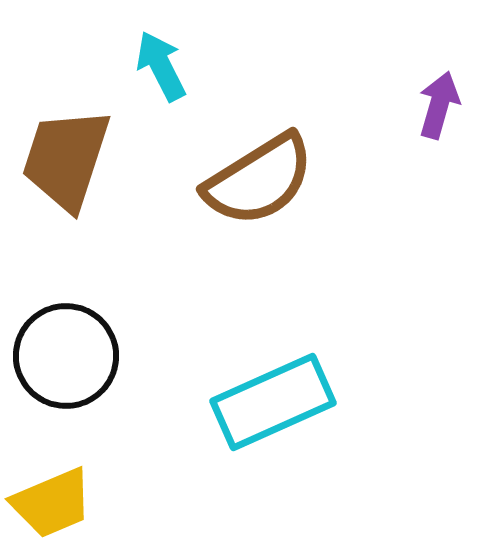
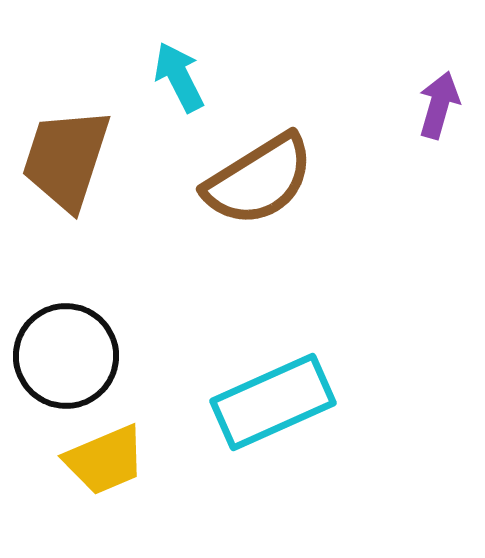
cyan arrow: moved 18 px right, 11 px down
yellow trapezoid: moved 53 px right, 43 px up
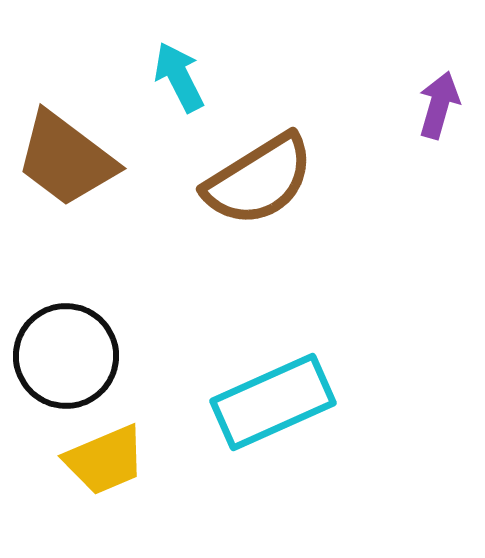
brown trapezoid: rotated 71 degrees counterclockwise
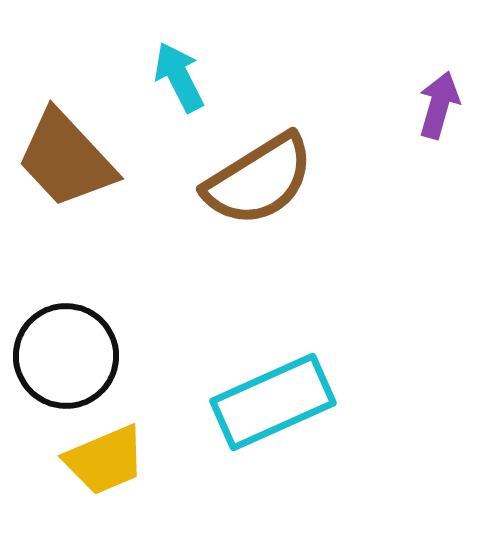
brown trapezoid: rotated 10 degrees clockwise
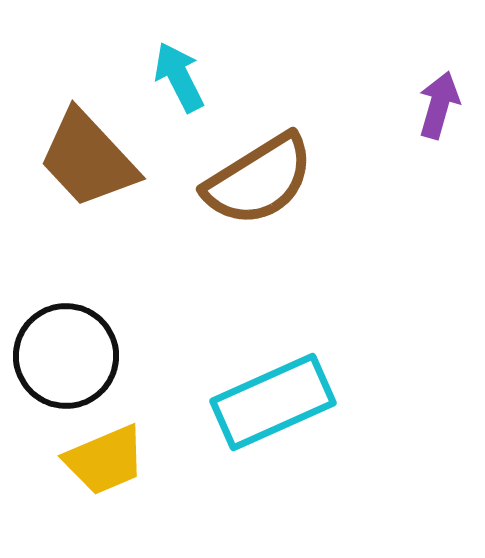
brown trapezoid: moved 22 px right
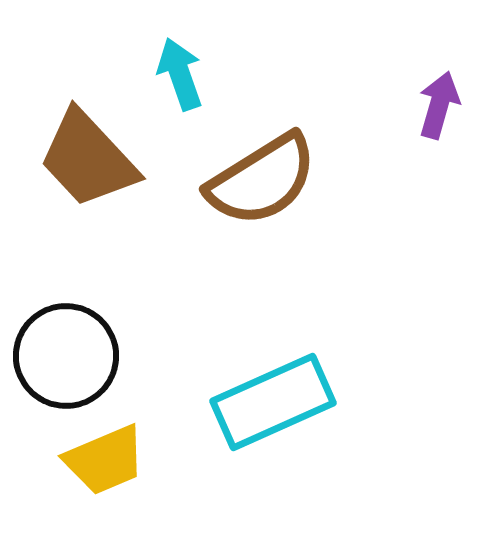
cyan arrow: moved 1 px right, 3 px up; rotated 8 degrees clockwise
brown semicircle: moved 3 px right
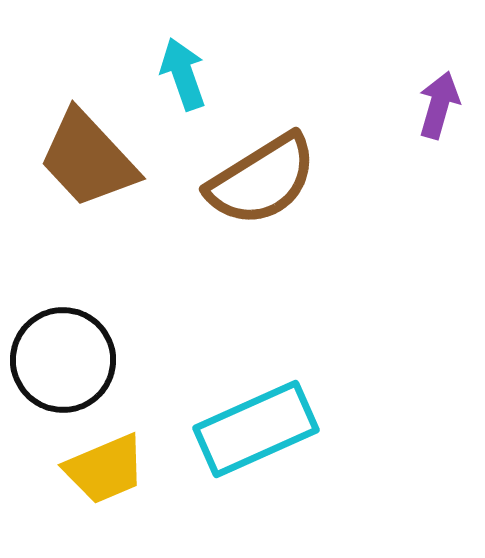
cyan arrow: moved 3 px right
black circle: moved 3 px left, 4 px down
cyan rectangle: moved 17 px left, 27 px down
yellow trapezoid: moved 9 px down
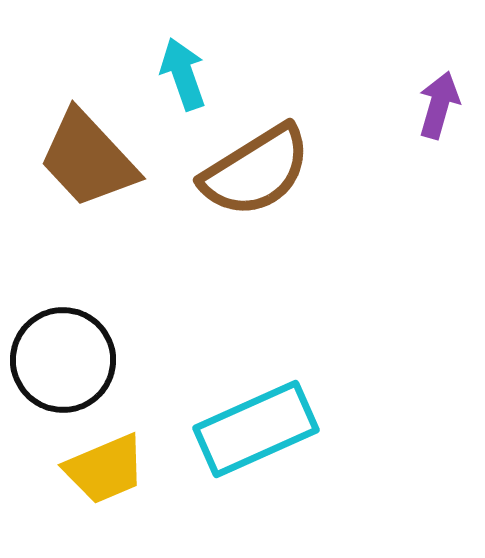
brown semicircle: moved 6 px left, 9 px up
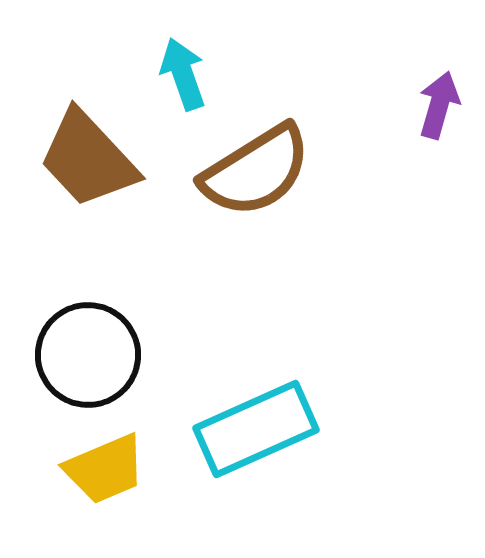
black circle: moved 25 px right, 5 px up
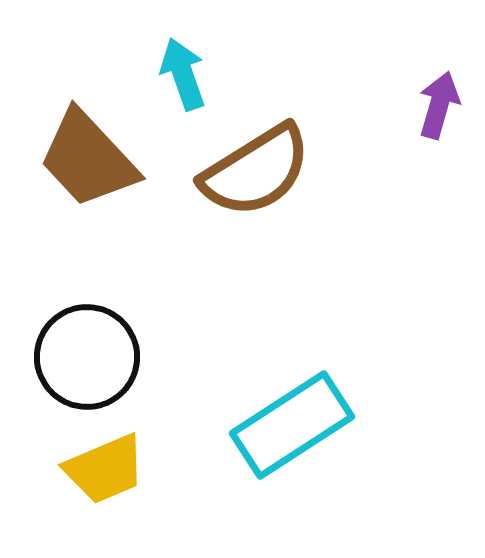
black circle: moved 1 px left, 2 px down
cyan rectangle: moved 36 px right, 4 px up; rotated 9 degrees counterclockwise
